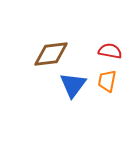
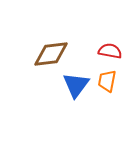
blue triangle: moved 3 px right
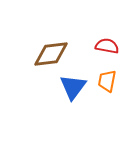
red semicircle: moved 3 px left, 5 px up
blue triangle: moved 3 px left, 2 px down
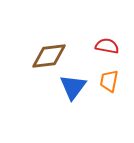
brown diamond: moved 2 px left, 2 px down
orange trapezoid: moved 2 px right
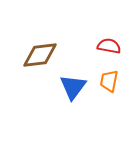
red semicircle: moved 2 px right
brown diamond: moved 9 px left, 1 px up
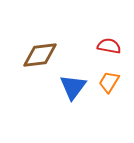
orange trapezoid: moved 1 px down; rotated 20 degrees clockwise
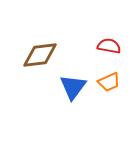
orange trapezoid: rotated 145 degrees counterclockwise
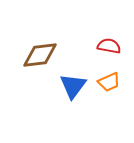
blue triangle: moved 1 px up
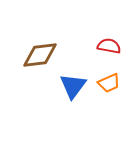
orange trapezoid: moved 1 px down
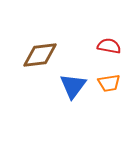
orange trapezoid: rotated 15 degrees clockwise
